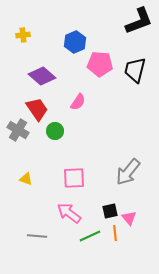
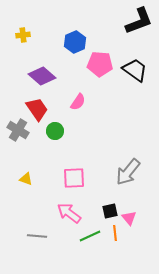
black trapezoid: rotated 112 degrees clockwise
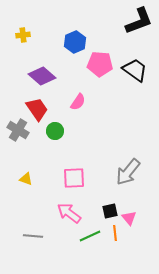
gray line: moved 4 px left
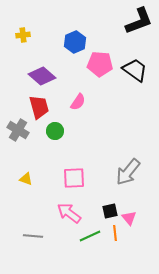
red trapezoid: moved 2 px right, 2 px up; rotated 20 degrees clockwise
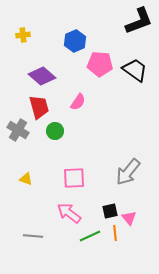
blue hexagon: moved 1 px up
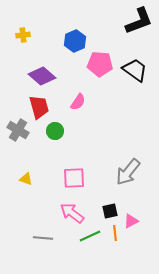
pink arrow: moved 3 px right
pink triangle: moved 2 px right, 3 px down; rotated 42 degrees clockwise
gray line: moved 10 px right, 2 px down
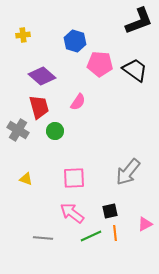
blue hexagon: rotated 20 degrees counterclockwise
pink triangle: moved 14 px right, 3 px down
green line: moved 1 px right
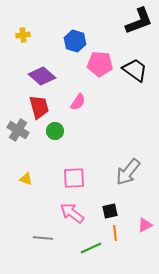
pink triangle: moved 1 px down
green line: moved 12 px down
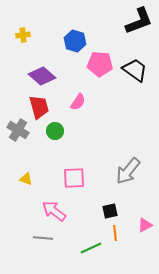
gray arrow: moved 1 px up
pink arrow: moved 18 px left, 2 px up
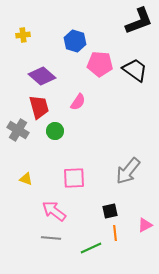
gray line: moved 8 px right
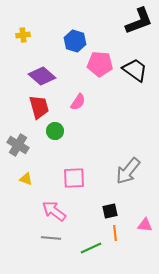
gray cross: moved 15 px down
pink triangle: rotated 35 degrees clockwise
